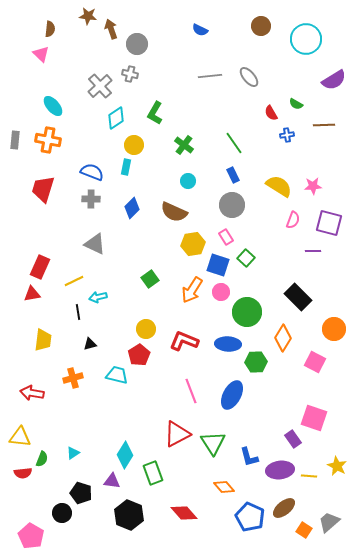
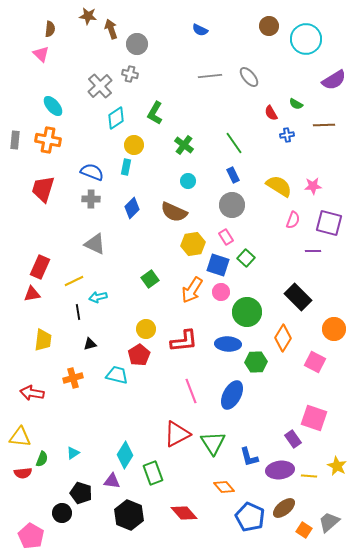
brown circle at (261, 26): moved 8 px right
red L-shape at (184, 341): rotated 152 degrees clockwise
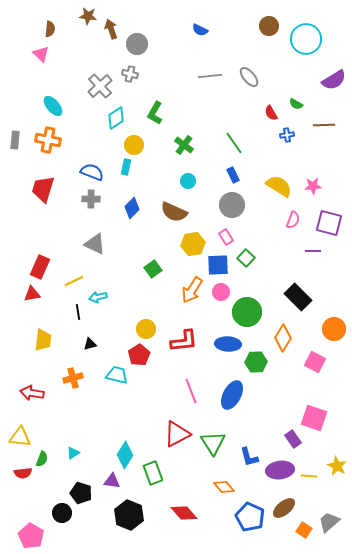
blue square at (218, 265): rotated 20 degrees counterclockwise
green square at (150, 279): moved 3 px right, 10 px up
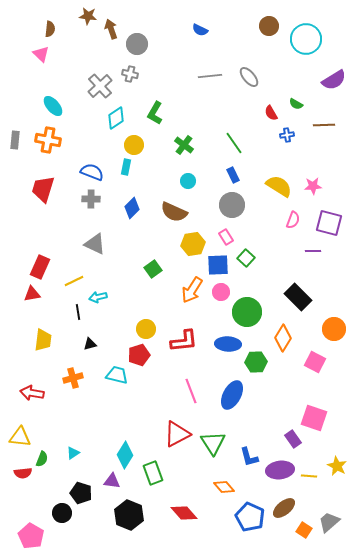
red pentagon at (139, 355): rotated 15 degrees clockwise
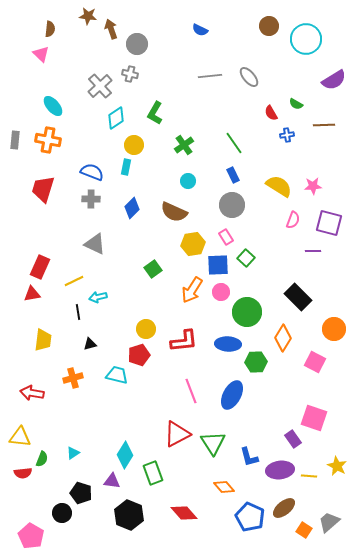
green cross at (184, 145): rotated 18 degrees clockwise
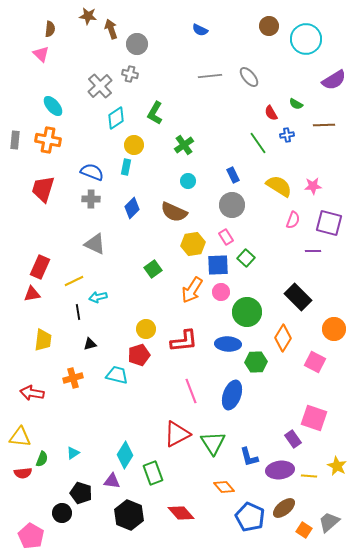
green line at (234, 143): moved 24 px right
blue ellipse at (232, 395): rotated 8 degrees counterclockwise
red diamond at (184, 513): moved 3 px left
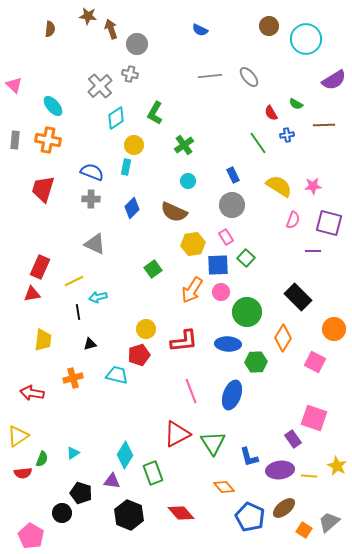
pink triangle at (41, 54): moved 27 px left, 31 px down
yellow triangle at (20, 437): moved 2 px left, 1 px up; rotated 40 degrees counterclockwise
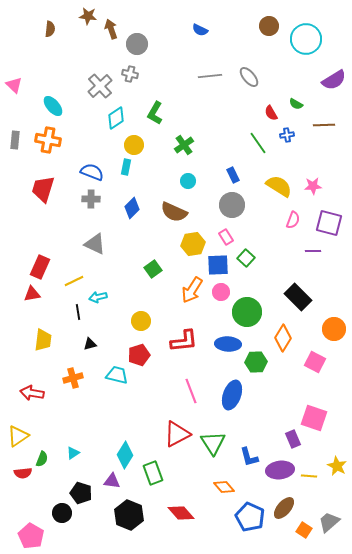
yellow circle at (146, 329): moved 5 px left, 8 px up
purple rectangle at (293, 439): rotated 12 degrees clockwise
brown ellipse at (284, 508): rotated 10 degrees counterclockwise
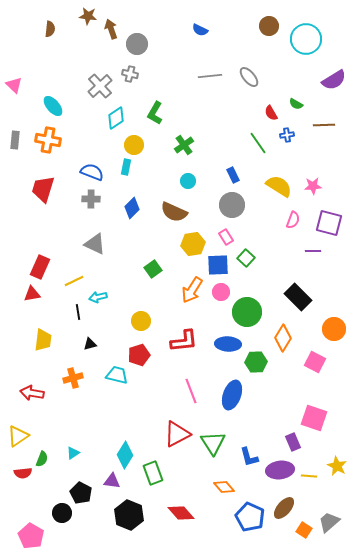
purple rectangle at (293, 439): moved 3 px down
black pentagon at (81, 493): rotated 10 degrees clockwise
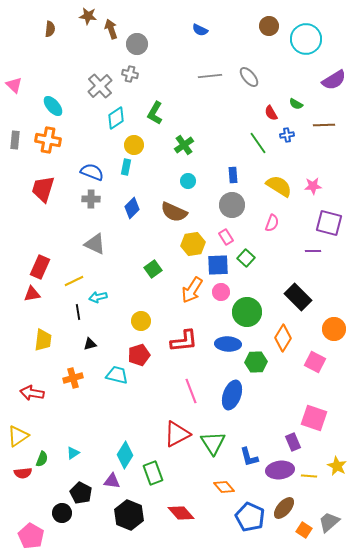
blue rectangle at (233, 175): rotated 21 degrees clockwise
pink semicircle at (293, 220): moved 21 px left, 3 px down
